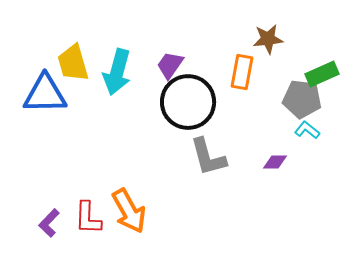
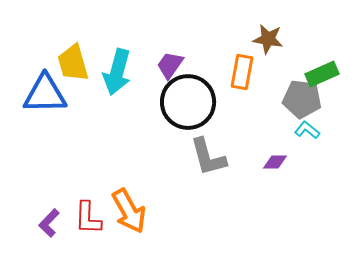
brown star: rotated 16 degrees clockwise
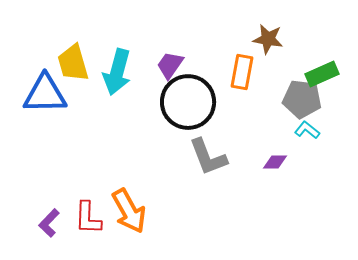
gray L-shape: rotated 6 degrees counterclockwise
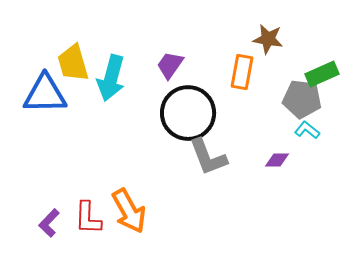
cyan arrow: moved 6 px left, 6 px down
black circle: moved 11 px down
purple diamond: moved 2 px right, 2 px up
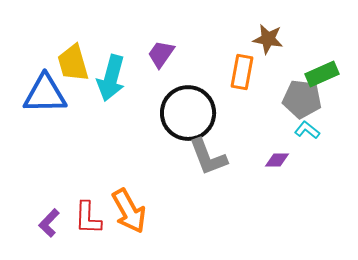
purple trapezoid: moved 9 px left, 11 px up
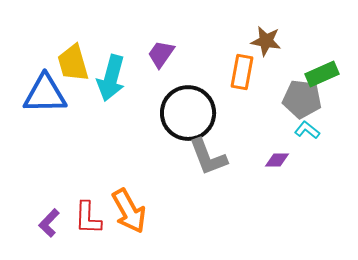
brown star: moved 2 px left, 2 px down
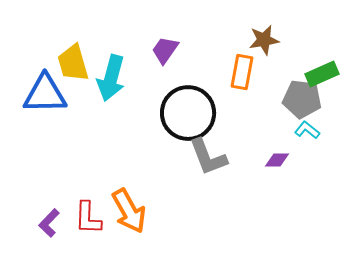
brown star: moved 2 px left, 1 px up; rotated 20 degrees counterclockwise
purple trapezoid: moved 4 px right, 4 px up
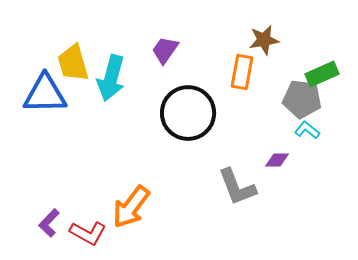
gray L-shape: moved 29 px right, 30 px down
orange arrow: moved 2 px right, 4 px up; rotated 66 degrees clockwise
red L-shape: moved 15 px down; rotated 63 degrees counterclockwise
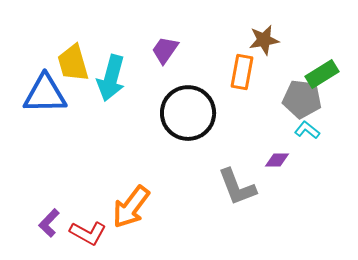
green rectangle: rotated 8 degrees counterclockwise
